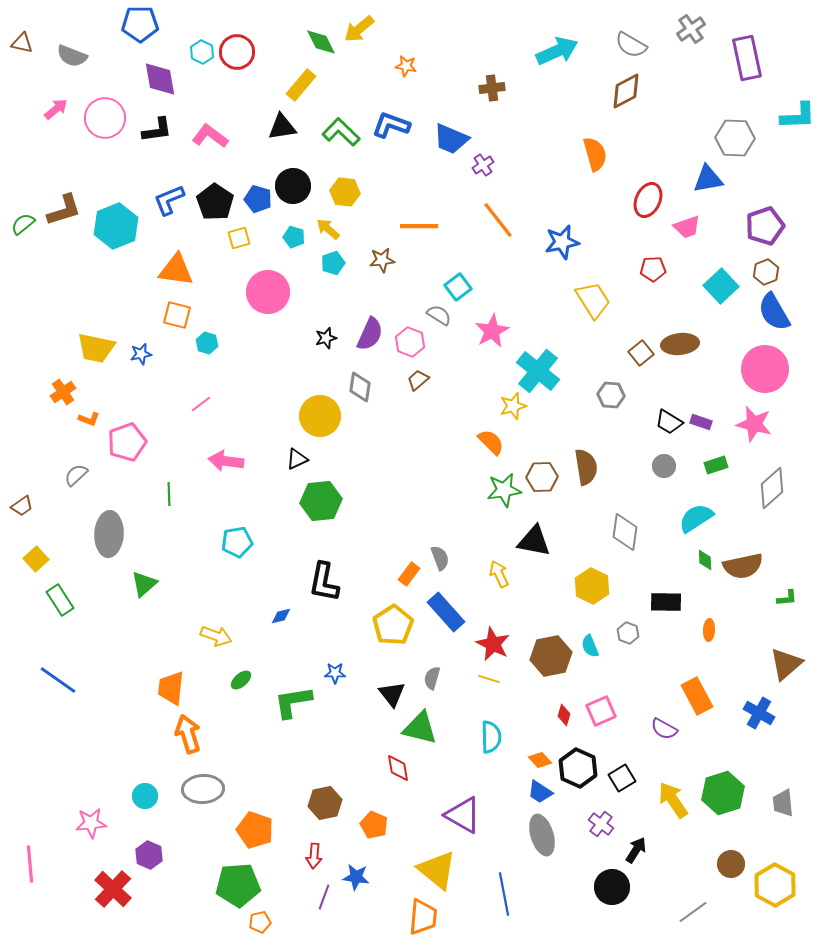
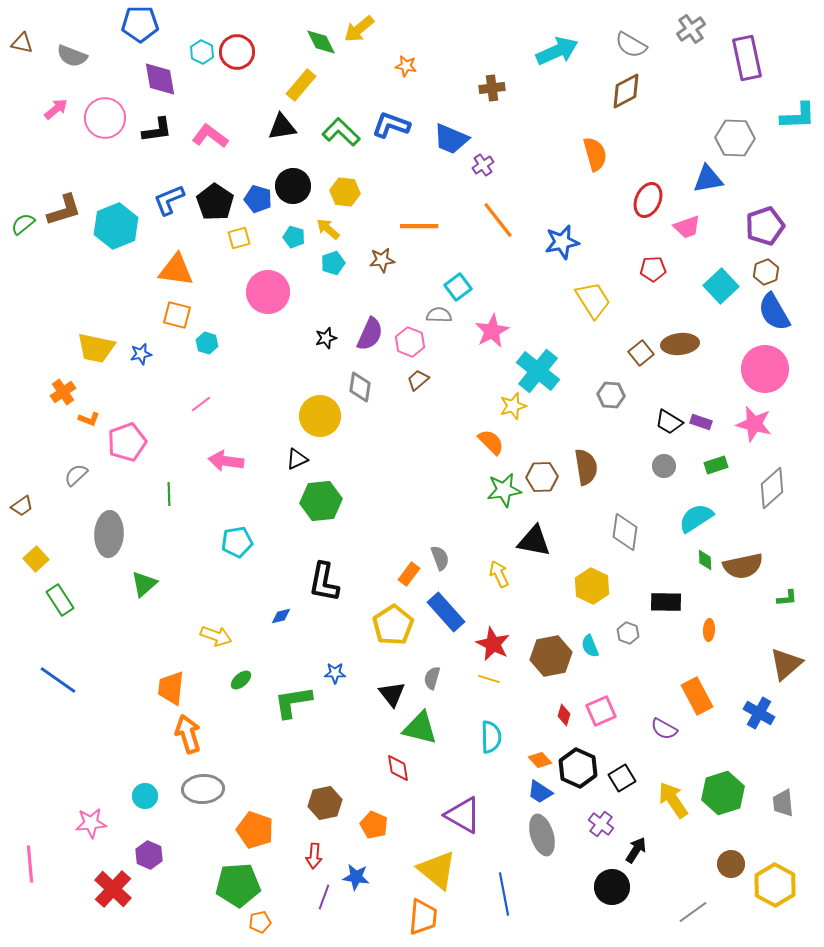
gray semicircle at (439, 315): rotated 30 degrees counterclockwise
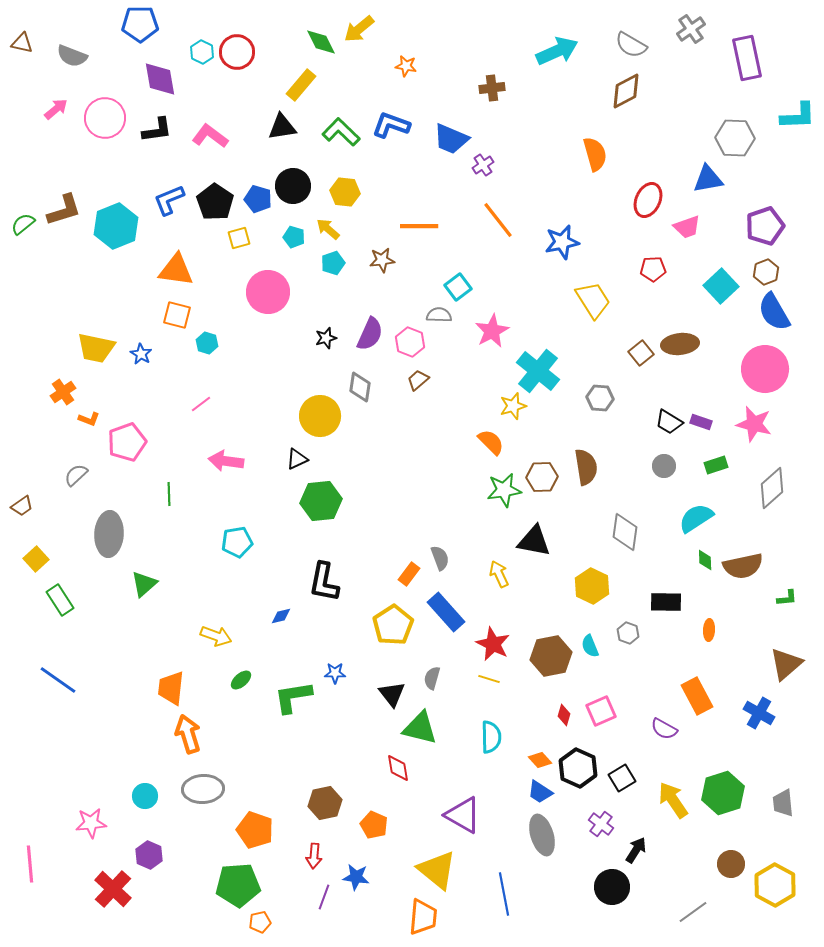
blue star at (141, 354): rotated 30 degrees counterclockwise
gray hexagon at (611, 395): moved 11 px left, 3 px down
green L-shape at (293, 702): moved 5 px up
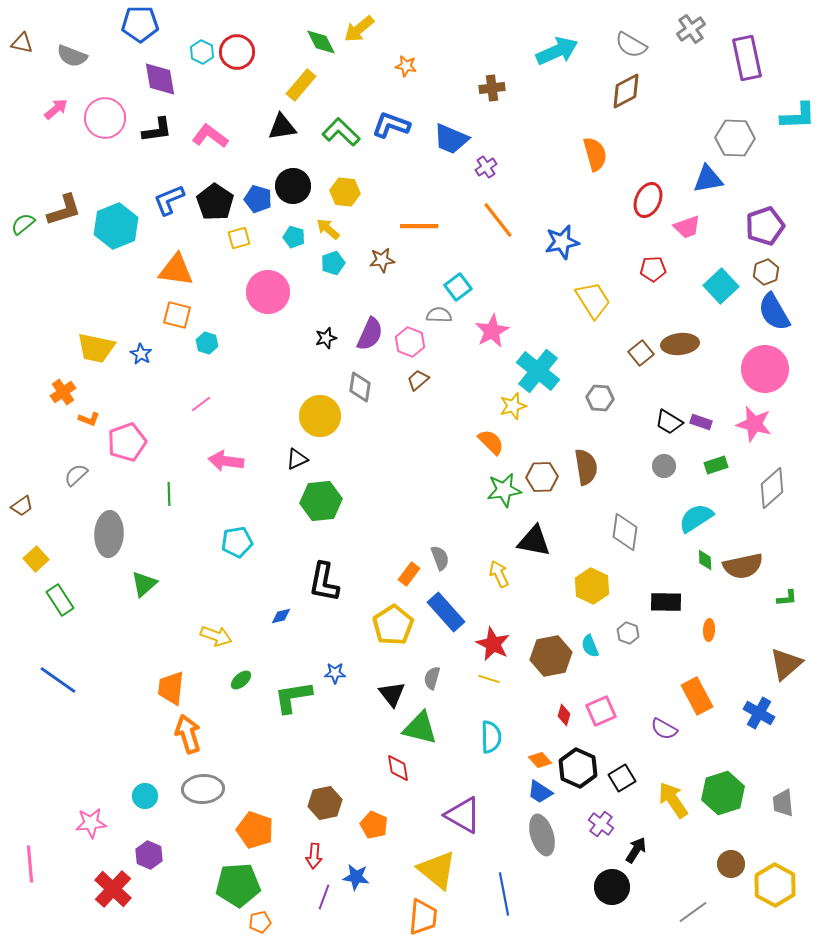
purple cross at (483, 165): moved 3 px right, 2 px down
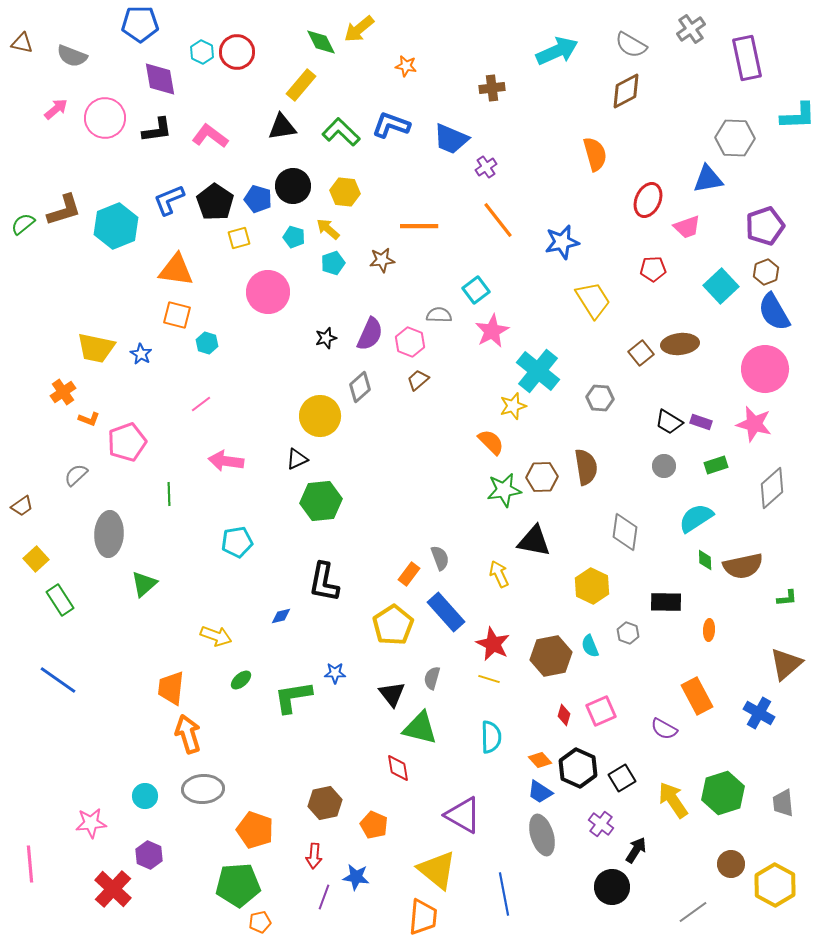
cyan square at (458, 287): moved 18 px right, 3 px down
gray diamond at (360, 387): rotated 40 degrees clockwise
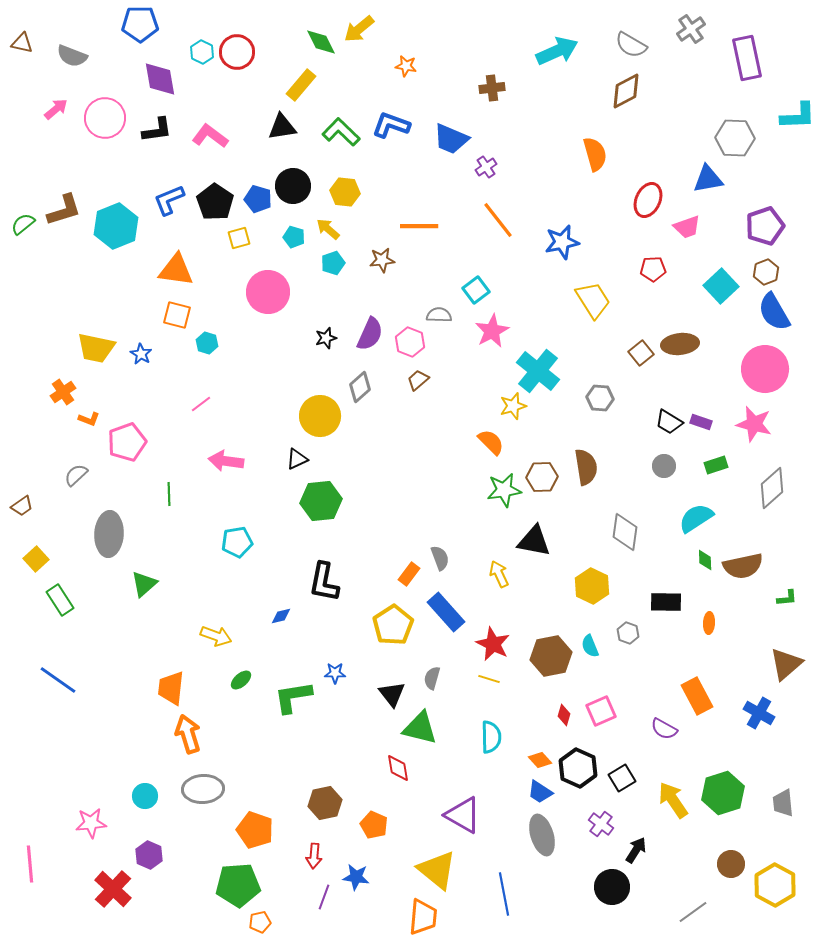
orange ellipse at (709, 630): moved 7 px up
